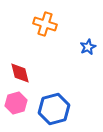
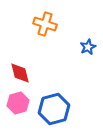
pink hexagon: moved 2 px right
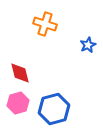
blue star: moved 2 px up
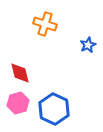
blue hexagon: rotated 20 degrees counterclockwise
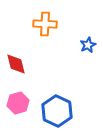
orange cross: rotated 15 degrees counterclockwise
red diamond: moved 4 px left, 9 px up
blue hexagon: moved 3 px right, 2 px down
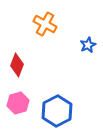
orange cross: rotated 25 degrees clockwise
red diamond: moved 1 px right, 1 px down; rotated 35 degrees clockwise
blue hexagon: rotated 8 degrees clockwise
